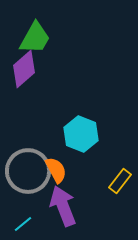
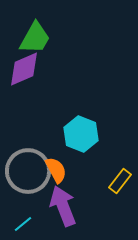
purple diamond: rotated 18 degrees clockwise
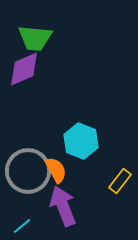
green trapezoid: rotated 66 degrees clockwise
cyan hexagon: moved 7 px down
cyan line: moved 1 px left, 2 px down
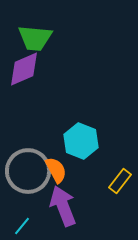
cyan line: rotated 12 degrees counterclockwise
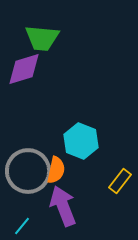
green trapezoid: moved 7 px right
purple diamond: rotated 6 degrees clockwise
orange semicircle: rotated 40 degrees clockwise
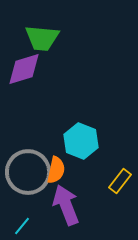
gray circle: moved 1 px down
purple arrow: moved 3 px right, 1 px up
